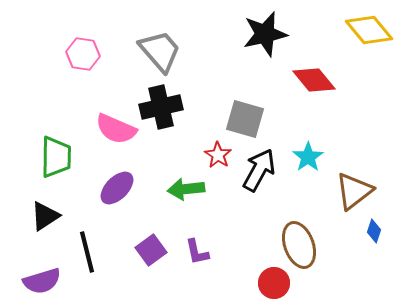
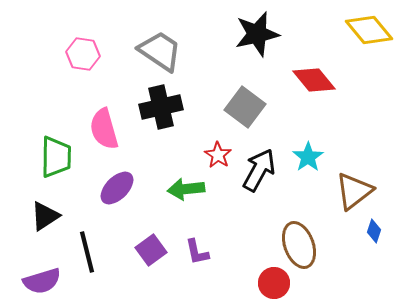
black star: moved 8 px left
gray trapezoid: rotated 15 degrees counterclockwise
gray square: moved 12 px up; rotated 21 degrees clockwise
pink semicircle: moved 12 px left; rotated 51 degrees clockwise
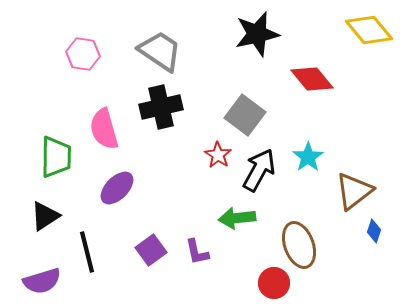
red diamond: moved 2 px left, 1 px up
gray square: moved 8 px down
green arrow: moved 51 px right, 29 px down
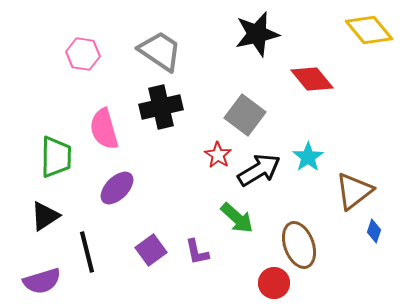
black arrow: rotated 30 degrees clockwise
green arrow: rotated 132 degrees counterclockwise
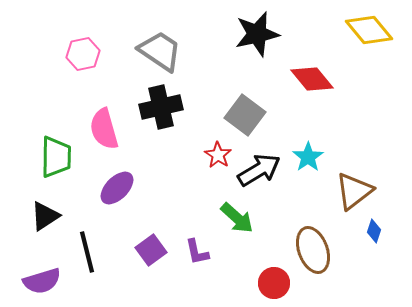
pink hexagon: rotated 20 degrees counterclockwise
brown ellipse: moved 14 px right, 5 px down
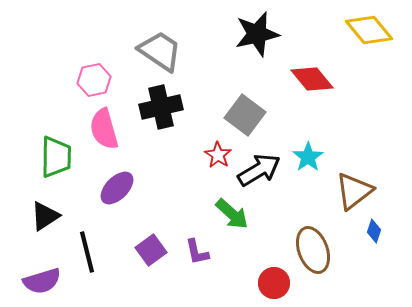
pink hexagon: moved 11 px right, 26 px down
green arrow: moved 5 px left, 4 px up
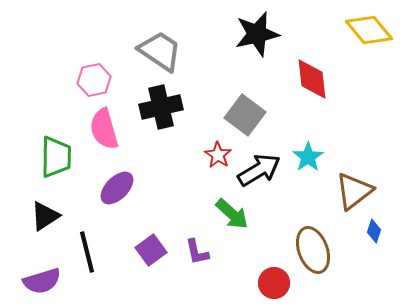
red diamond: rotated 33 degrees clockwise
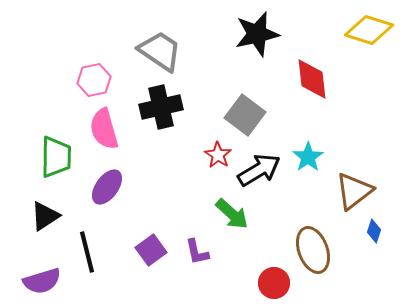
yellow diamond: rotated 33 degrees counterclockwise
purple ellipse: moved 10 px left, 1 px up; rotated 9 degrees counterclockwise
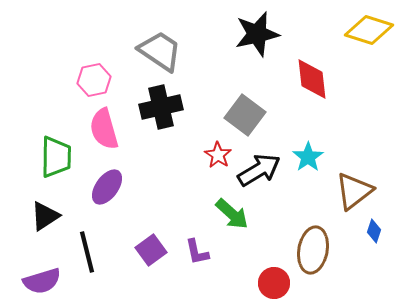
brown ellipse: rotated 30 degrees clockwise
